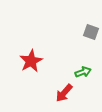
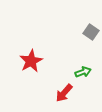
gray square: rotated 14 degrees clockwise
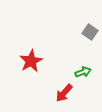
gray square: moved 1 px left
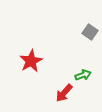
green arrow: moved 3 px down
